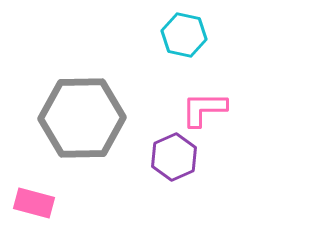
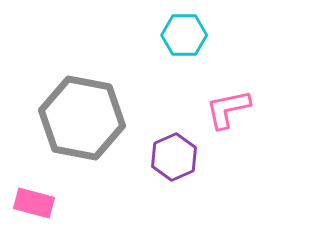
cyan hexagon: rotated 12 degrees counterclockwise
pink L-shape: moved 24 px right; rotated 12 degrees counterclockwise
gray hexagon: rotated 12 degrees clockwise
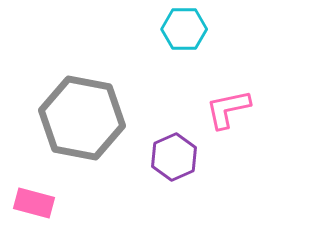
cyan hexagon: moved 6 px up
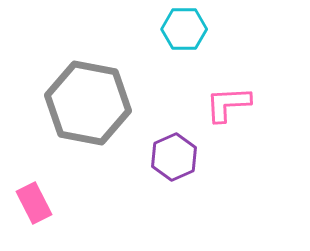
pink L-shape: moved 5 px up; rotated 9 degrees clockwise
gray hexagon: moved 6 px right, 15 px up
pink rectangle: rotated 48 degrees clockwise
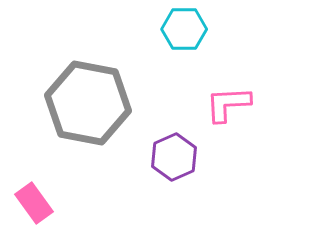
pink rectangle: rotated 9 degrees counterclockwise
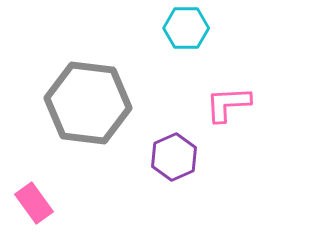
cyan hexagon: moved 2 px right, 1 px up
gray hexagon: rotated 4 degrees counterclockwise
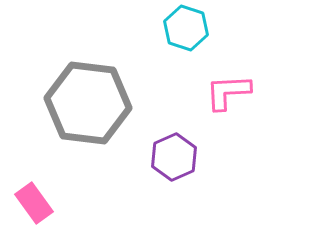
cyan hexagon: rotated 18 degrees clockwise
pink L-shape: moved 12 px up
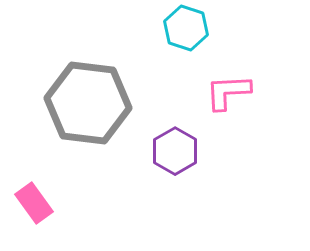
purple hexagon: moved 1 px right, 6 px up; rotated 6 degrees counterclockwise
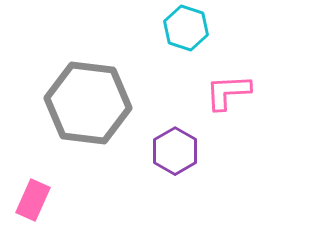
pink rectangle: moved 1 px left, 3 px up; rotated 60 degrees clockwise
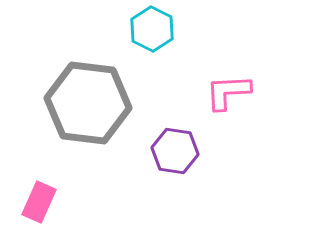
cyan hexagon: moved 34 px left, 1 px down; rotated 9 degrees clockwise
purple hexagon: rotated 21 degrees counterclockwise
pink rectangle: moved 6 px right, 2 px down
